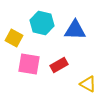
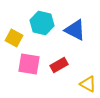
blue triangle: rotated 25 degrees clockwise
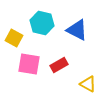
blue triangle: moved 2 px right
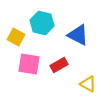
blue triangle: moved 1 px right, 5 px down
yellow square: moved 2 px right, 1 px up
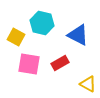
red rectangle: moved 1 px right, 2 px up
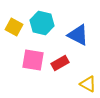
yellow square: moved 2 px left, 10 px up
pink square: moved 4 px right, 4 px up
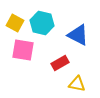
yellow square: moved 1 px right, 4 px up
pink square: moved 10 px left, 10 px up
yellow triangle: moved 11 px left; rotated 18 degrees counterclockwise
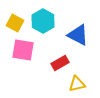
cyan hexagon: moved 1 px right, 2 px up; rotated 15 degrees clockwise
yellow triangle: rotated 24 degrees counterclockwise
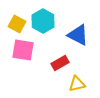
yellow square: moved 2 px right, 1 px down
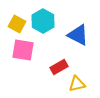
red rectangle: moved 1 px left, 4 px down
